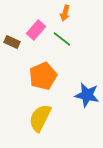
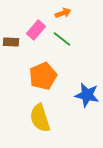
orange arrow: moved 2 px left; rotated 126 degrees counterclockwise
brown rectangle: moved 1 px left; rotated 21 degrees counterclockwise
yellow semicircle: rotated 44 degrees counterclockwise
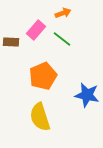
yellow semicircle: moved 1 px up
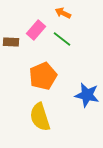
orange arrow: rotated 133 degrees counterclockwise
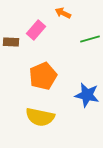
green line: moved 28 px right; rotated 54 degrees counterclockwise
yellow semicircle: rotated 60 degrees counterclockwise
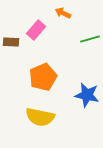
orange pentagon: moved 1 px down
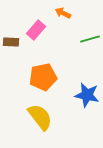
orange pentagon: rotated 12 degrees clockwise
yellow semicircle: rotated 140 degrees counterclockwise
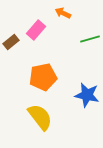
brown rectangle: rotated 42 degrees counterclockwise
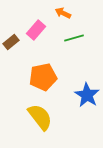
green line: moved 16 px left, 1 px up
blue star: rotated 20 degrees clockwise
